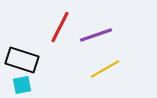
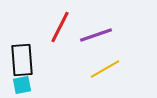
black rectangle: rotated 68 degrees clockwise
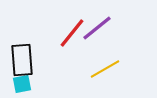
red line: moved 12 px right, 6 px down; rotated 12 degrees clockwise
purple line: moved 1 px right, 7 px up; rotated 20 degrees counterclockwise
cyan square: moved 1 px up
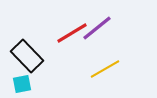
red line: rotated 20 degrees clockwise
black rectangle: moved 5 px right, 4 px up; rotated 40 degrees counterclockwise
